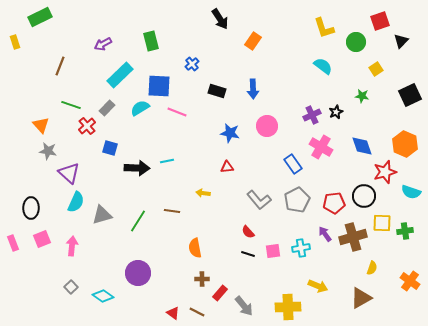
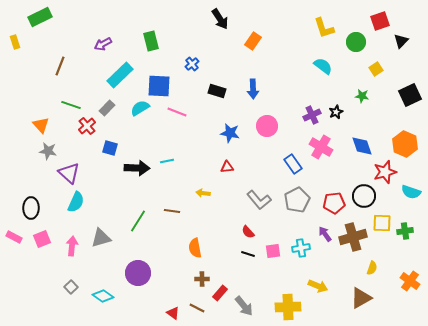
gray triangle at (102, 215): moved 1 px left, 23 px down
pink rectangle at (13, 243): moved 1 px right, 6 px up; rotated 42 degrees counterclockwise
brown line at (197, 312): moved 4 px up
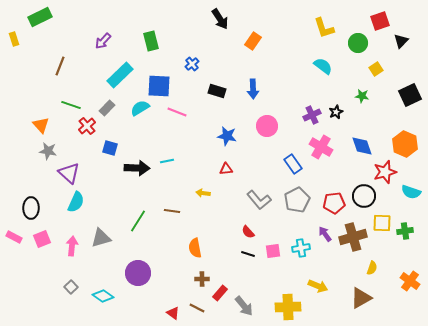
yellow rectangle at (15, 42): moved 1 px left, 3 px up
green circle at (356, 42): moved 2 px right, 1 px down
purple arrow at (103, 44): moved 3 px up; rotated 18 degrees counterclockwise
blue star at (230, 133): moved 3 px left, 3 px down
red triangle at (227, 167): moved 1 px left, 2 px down
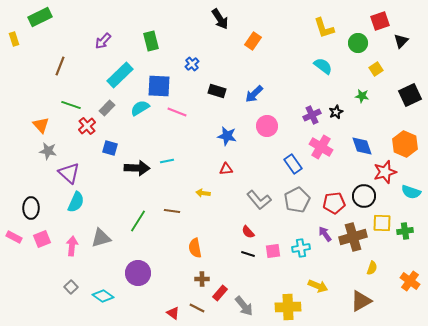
blue arrow at (253, 89): moved 1 px right, 5 px down; rotated 48 degrees clockwise
brown triangle at (361, 298): moved 3 px down
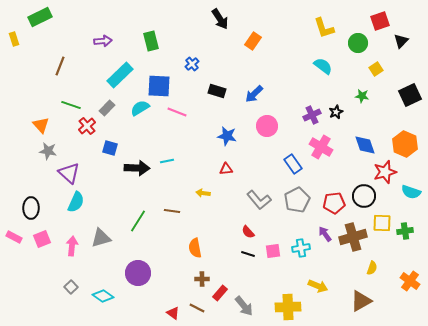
purple arrow at (103, 41): rotated 138 degrees counterclockwise
blue diamond at (362, 146): moved 3 px right, 1 px up
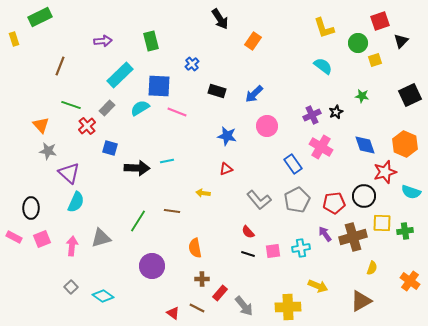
yellow square at (376, 69): moved 1 px left, 9 px up; rotated 16 degrees clockwise
red triangle at (226, 169): rotated 16 degrees counterclockwise
purple circle at (138, 273): moved 14 px right, 7 px up
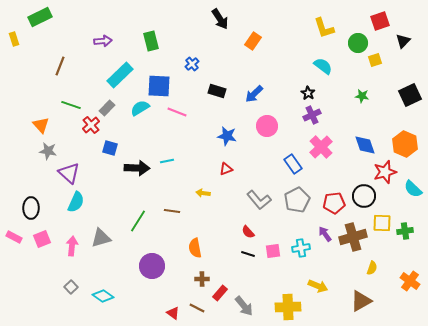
black triangle at (401, 41): moved 2 px right
black star at (336, 112): moved 28 px left, 19 px up; rotated 16 degrees counterclockwise
red cross at (87, 126): moved 4 px right, 1 px up
pink cross at (321, 147): rotated 15 degrees clockwise
cyan semicircle at (411, 192): moved 2 px right, 3 px up; rotated 24 degrees clockwise
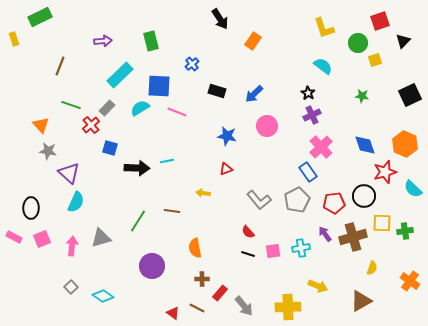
blue rectangle at (293, 164): moved 15 px right, 8 px down
